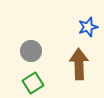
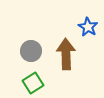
blue star: rotated 24 degrees counterclockwise
brown arrow: moved 13 px left, 10 px up
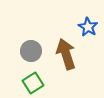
brown arrow: rotated 16 degrees counterclockwise
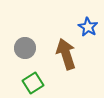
gray circle: moved 6 px left, 3 px up
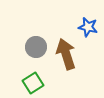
blue star: rotated 18 degrees counterclockwise
gray circle: moved 11 px right, 1 px up
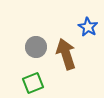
blue star: rotated 18 degrees clockwise
green square: rotated 10 degrees clockwise
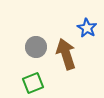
blue star: moved 1 px left, 1 px down
